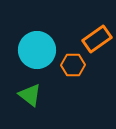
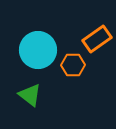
cyan circle: moved 1 px right
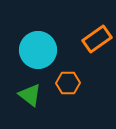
orange hexagon: moved 5 px left, 18 px down
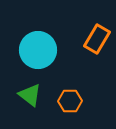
orange rectangle: rotated 24 degrees counterclockwise
orange hexagon: moved 2 px right, 18 px down
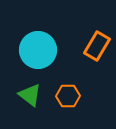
orange rectangle: moved 7 px down
orange hexagon: moved 2 px left, 5 px up
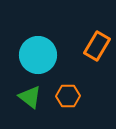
cyan circle: moved 5 px down
green triangle: moved 2 px down
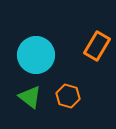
cyan circle: moved 2 px left
orange hexagon: rotated 15 degrees clockwise
